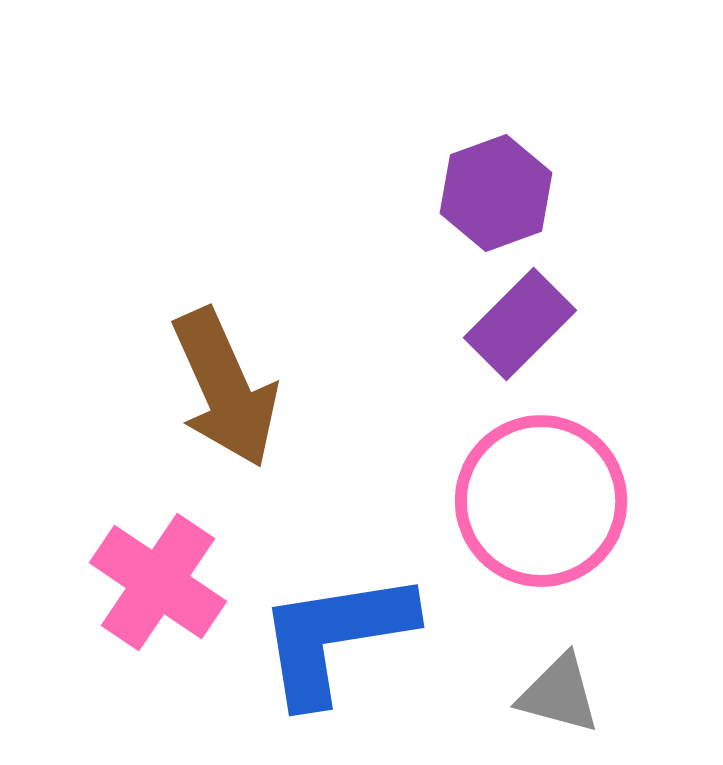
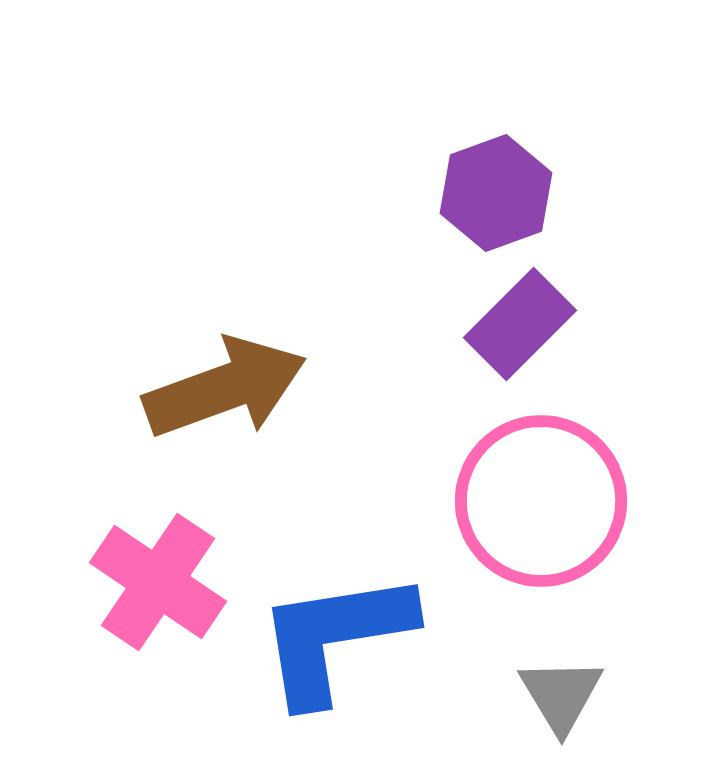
brown arrow: rotated 86 degrees counterclockwise
gray triangle: moved 2 px right, 1 px down; rotated 44 degrees clockwise
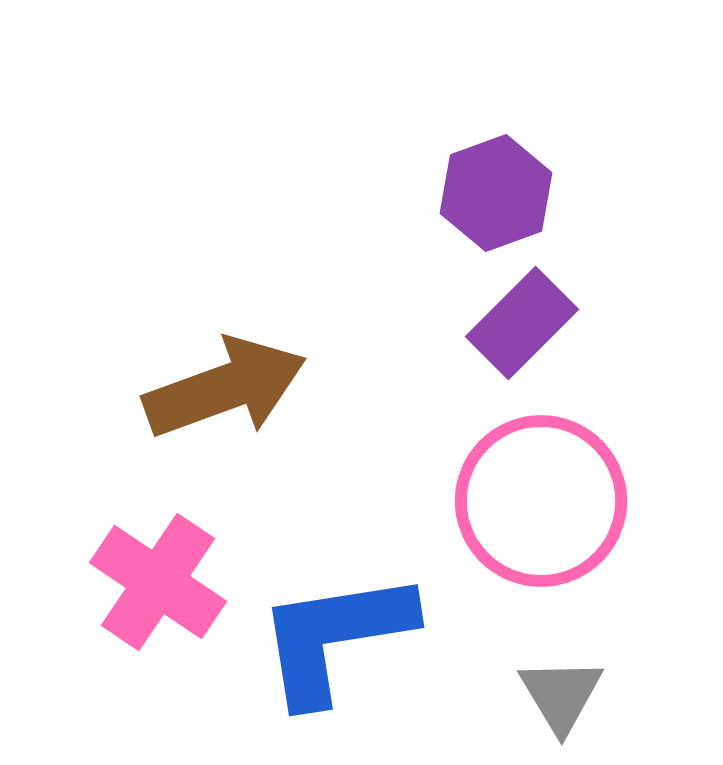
purple rectangle: moved 2 px right, 1 px up
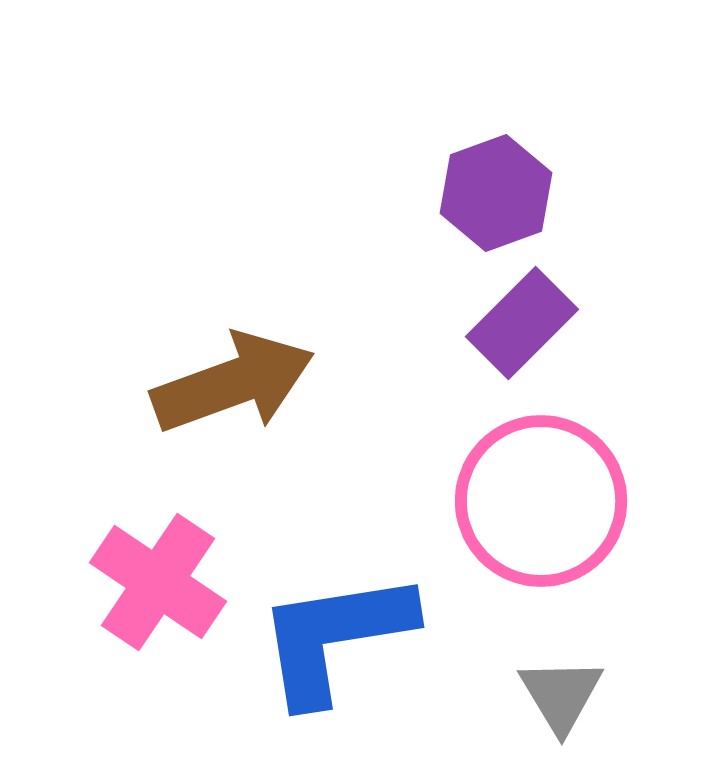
brown arrow: moved 8 px right, 5 px up
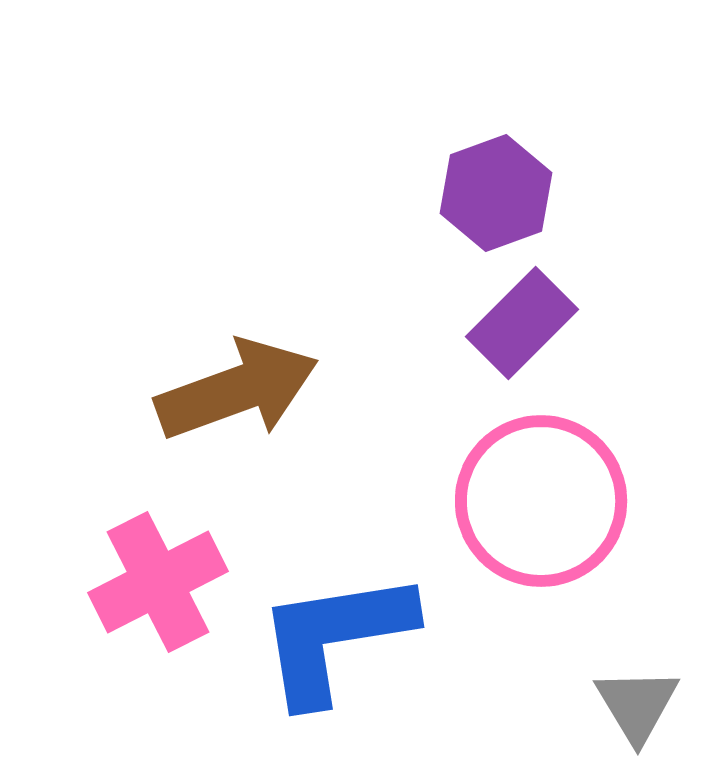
brown arrow: moved 4 px right, 7 px down
pink cross: rotated 29 degrees clockwise
gray triangle: moved 76 px right, 10 px down
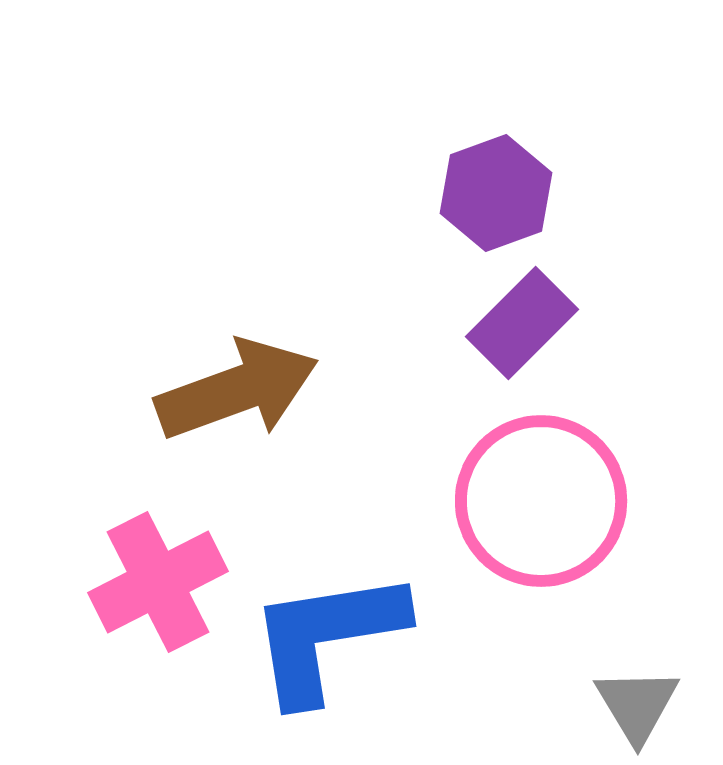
blue L-shape: moved 8 px left, 1 px up
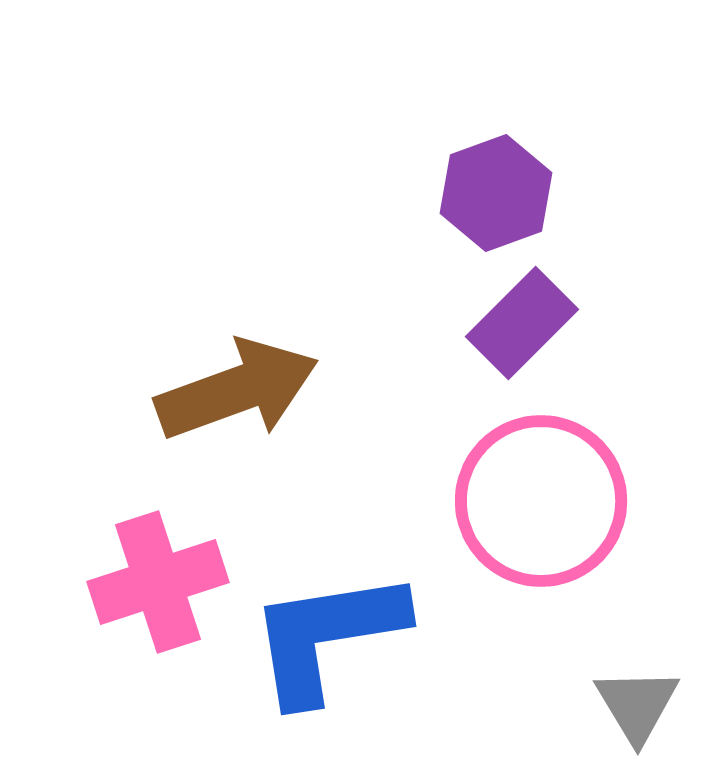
pink cross: rotated 9 degrees clockwise
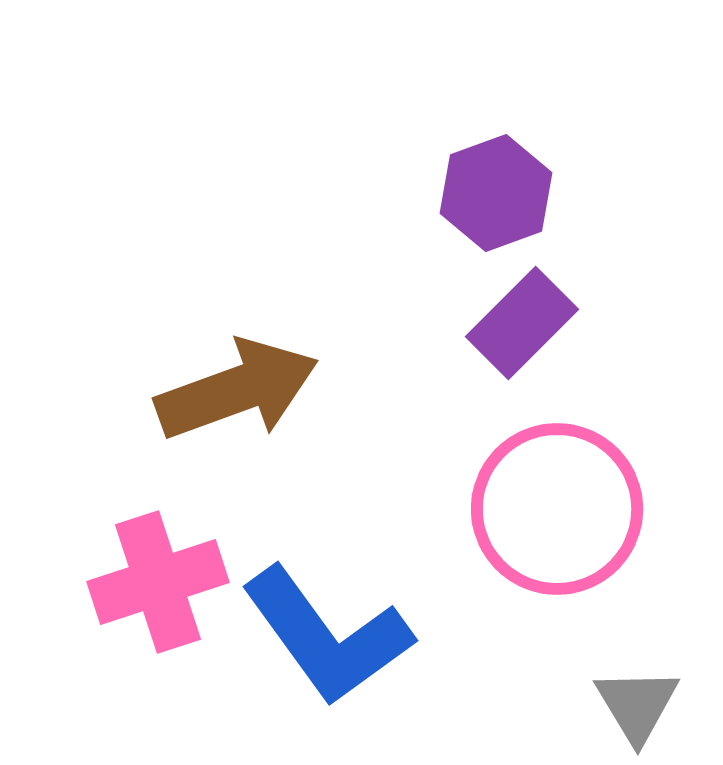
pink circle: moved 16 px right, 8 px down
blue L-shape: rotated 117 degrees counterclockwise
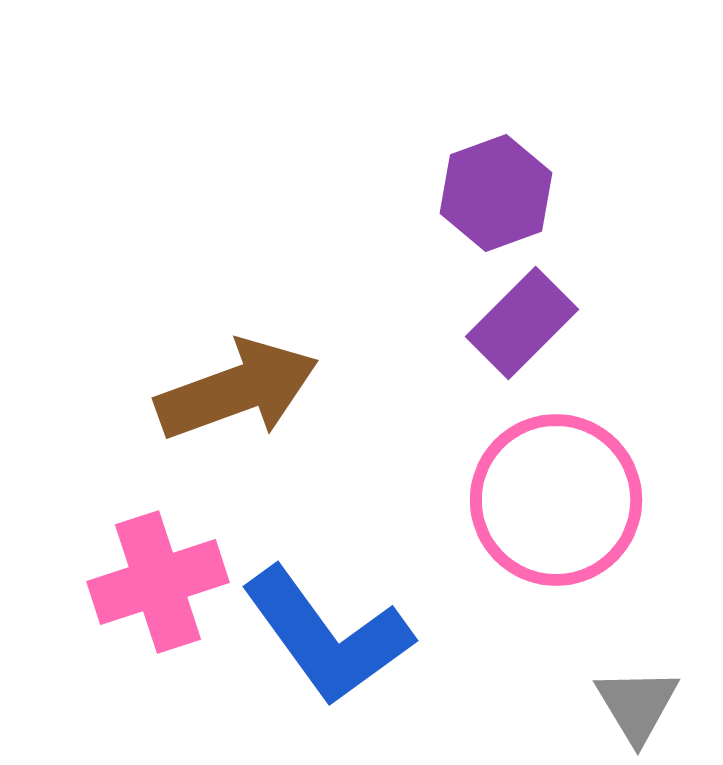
pink circle: moved 1 px left, 9 px up
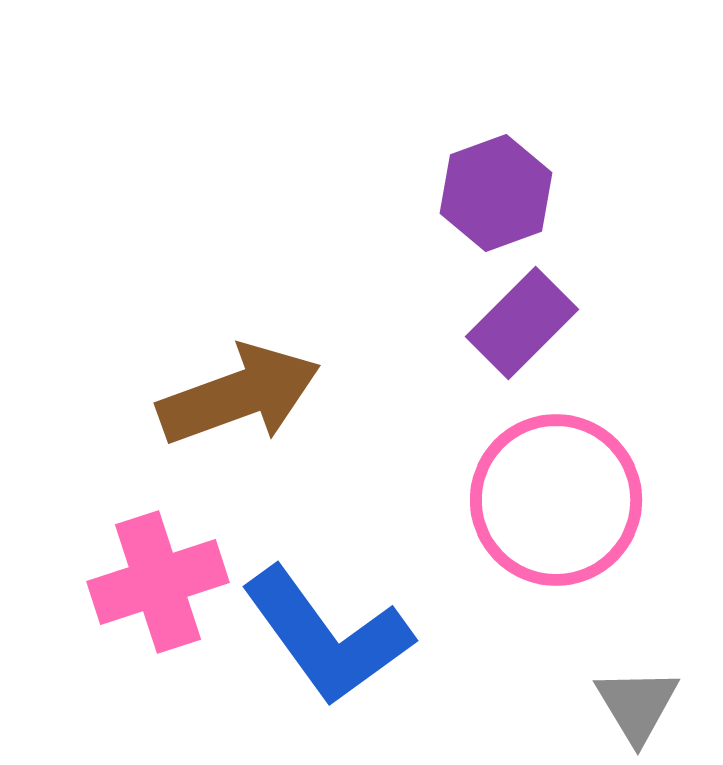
brown arrow: moved 2 px right, 5 px down
